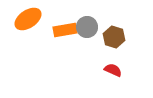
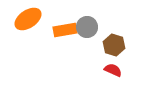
brown hexagon: moved 8 px down
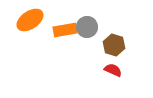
orange ellipse: moved 2 px right, 1 px down
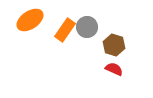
orange rectangle: rotated 45 degrees counterclockwise
red semicircle: moved 1 px right, 1 px up
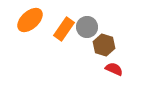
orange ellipse: rotated 8 degrees counterclockwise
orange rectangle: moved 1 px left, 1 px up
brown hexagon: moved 10 px left
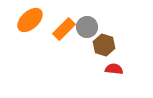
orange rectangle: rotated 10 degrees clockwise
red semicircle: rotated 18 degrees counterclockwise
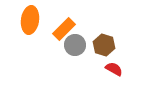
orange ellipse: rotated 40 degrees counterclockwise
gray circle: moved 12 px left, 18 px down
red semicircle: rotated 24 degrees clockwise
